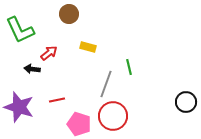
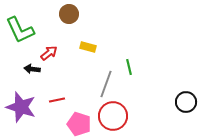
purple star: moved 2 px right
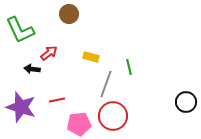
yellow rectangle: moved 3 px right, 10 px down
pink pentagon: rotated 25 degrees counterclockwise
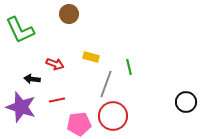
red arrow: moved 6 px right, 11 px down; rotated 60 degrees clockwise
black arrow: moved 10 px down
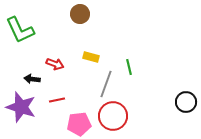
brown circle: moved 11 px right
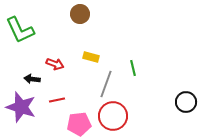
green line: moved 4 px right, 1 px down
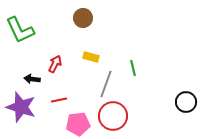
brown circle: moved 3 px right, 4 px down
red arrow: rotated 84 degrees counterclockwise
red line: moved 2 px right
pink pentagon: moved 1 px left
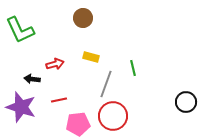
red arrow: rotated 48 degrees clockwise
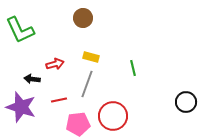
gray line: moved 19 px left
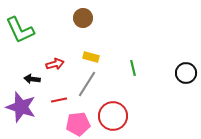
gray line: rotated 12 degrees clockwise
black circle: moved 29 px up
